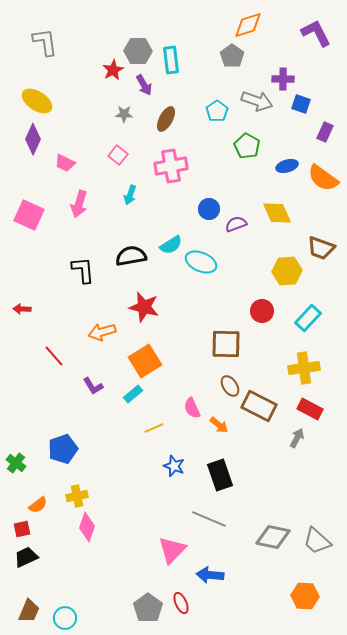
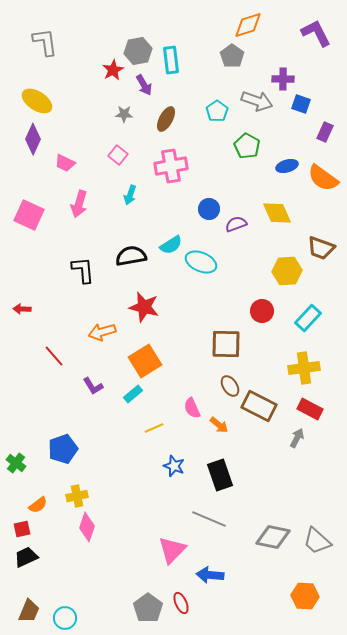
gray hexagon at (138, 51): rotated 12 degrees counterclockwise
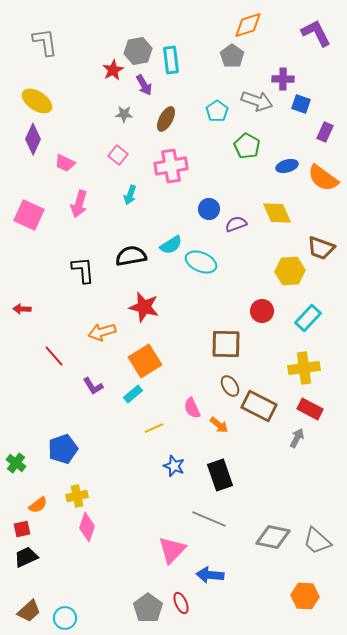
yellow hexagon at (287, 271): moved 3 px right
brown trapezoid at (29, 611): rotated 25 degrees clockwise
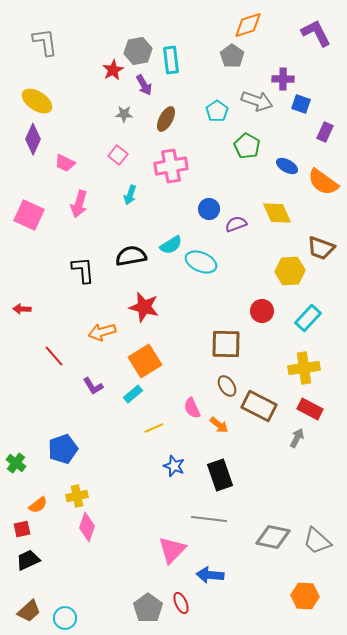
blue ellipse at (287, 166): rotated 45 degrees clockwise
orange semicircle at (323, 178): moved 4 px down
brown ellipse at (230, 386): moved 3 px left
gray line at (209, 519): rotated 16 degrees counterclockwise
black trapezoid at (26, 557): moved 2 px right, 3 px down
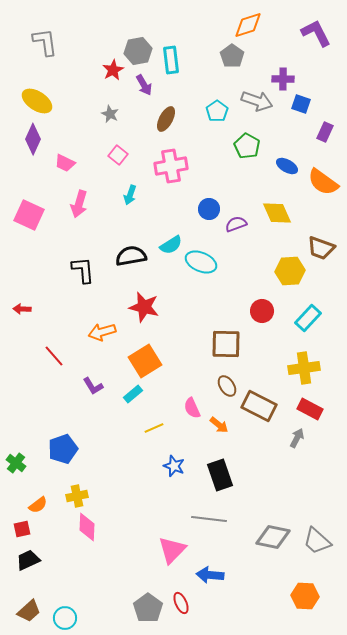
gray star at (124, 114): moved 14 px left; rotated 24 degrees clockwise
pink diamond at (87, 527): rotated 16 degrees counterclockwise
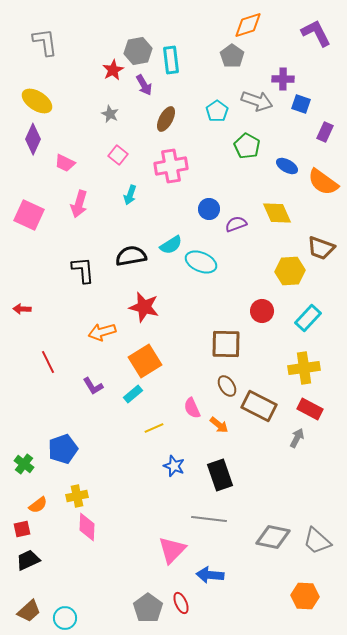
red line at (54, 356): moved 6 px left, 6 px down; rotated 15 degrees clockwise
green cross at (16, 463): moved 8 px right, 1 px down
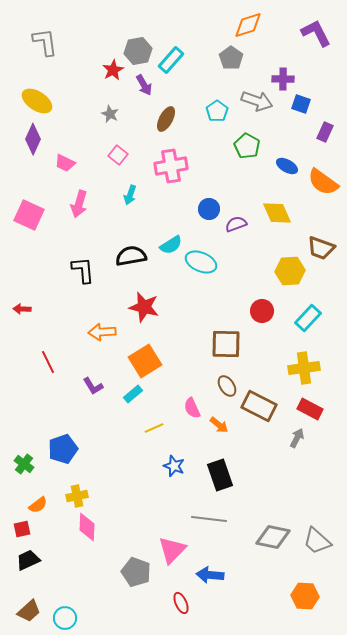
gray pentagon at (232, 56): moved 1 px left, 2 px down
cyan rectangle at (171, 60): rotated 48 degrees clockwise
orange arrow at (102, 332): rotated 12 degrees clockwise
gray pentagon at (148, 608): moved 12 px left, 36 px up; rotated 16 degrees counterclockwise
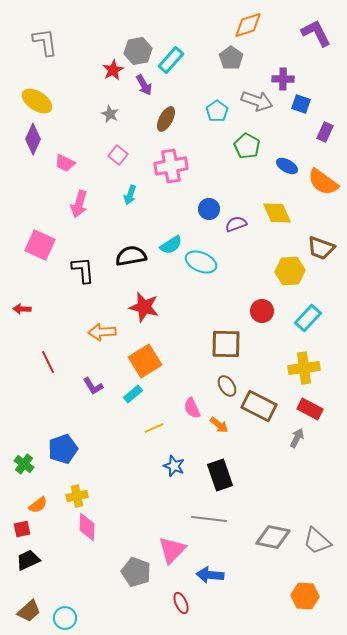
pink square at (29, 215): moved 11 px right, 30 px down
